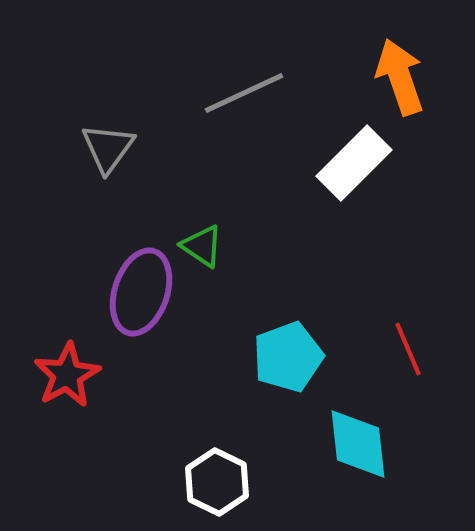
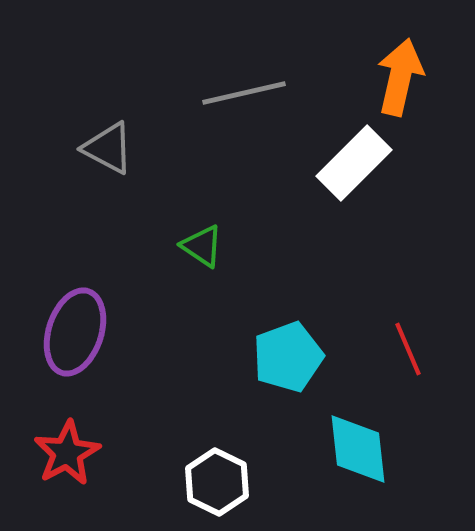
orange arrow: rotated 32 degrees clockwise
gray line: rotated 12 degrees clockwise
gray triangle: rotated 38 degrees counterclockwise
purple ellipse: moved 66 px left, 40 px down
red star: moved 78 px down
cyan diamond: moved 5 px down
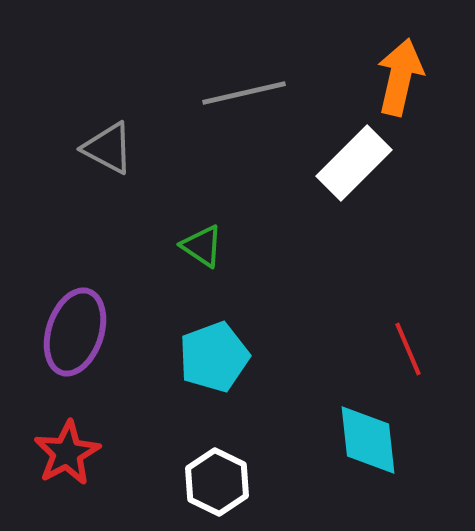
cyan pentagon: moved 74 px left
cyan diamond: moved 10 px right, 9 px up
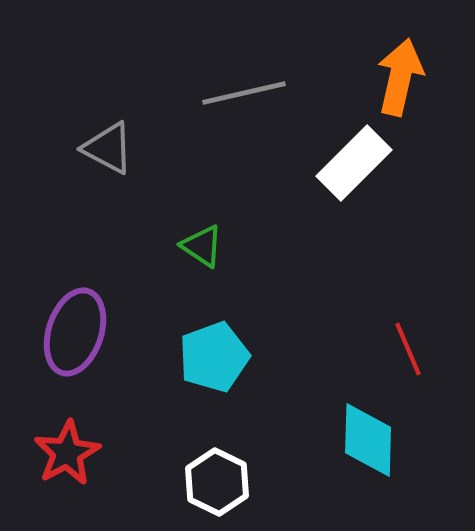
cyan diamond: rotated 8 degrees clockwise
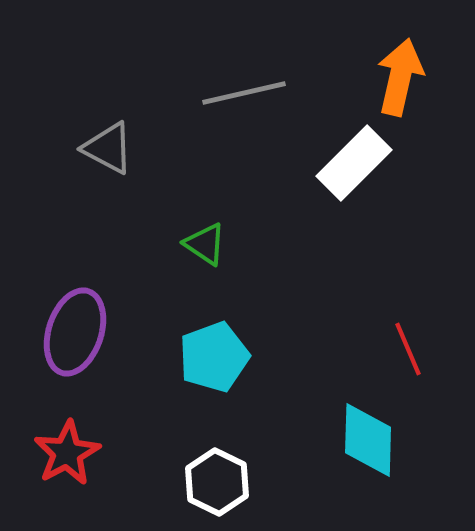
green triangle: moved 3 px right, 2 px up
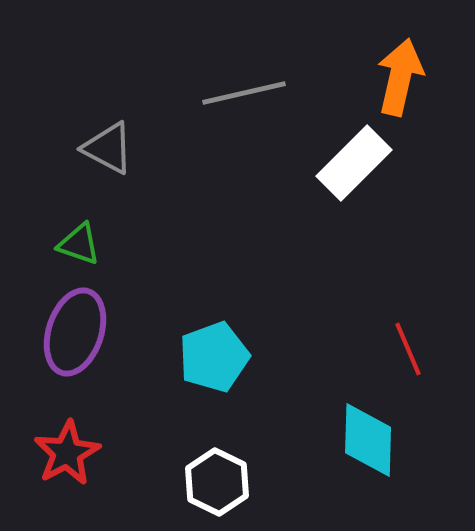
green triangle: moved 126 px left; rotated 15 degrees counterclockwise
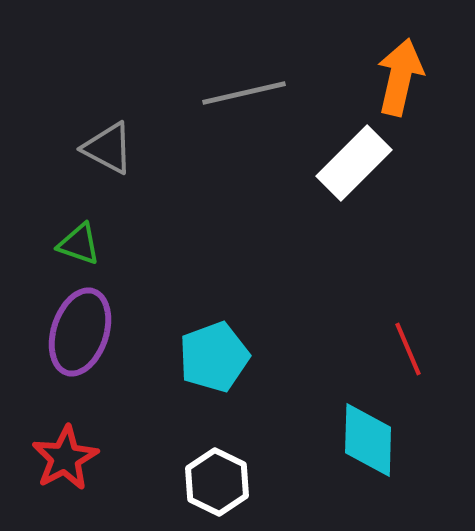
purple ellipse: moved 5 px right
red star: moved 2 px left, 5 px down
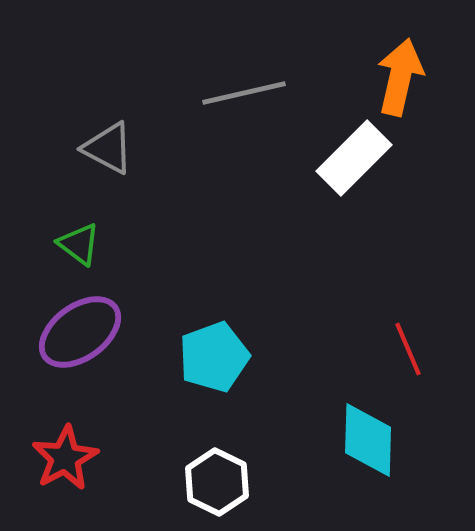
white rectangle: moved 5 px up
green triangle: rotated 18 degrees clockwise
purple ellipse: rotated 36 degrees clockwise
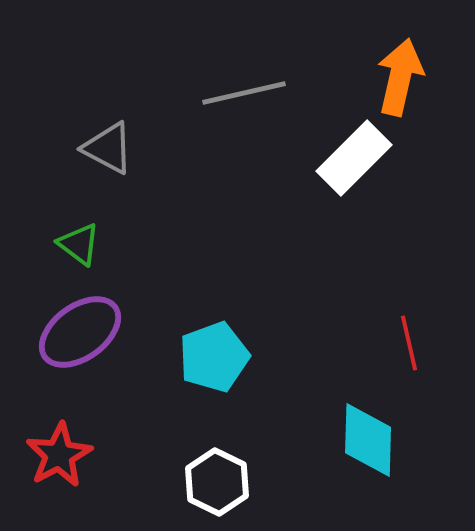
red line: moved 1 px right, 6 px up; rotated 10 degrees clockwise
red star: moved 6 px left, 3 px up
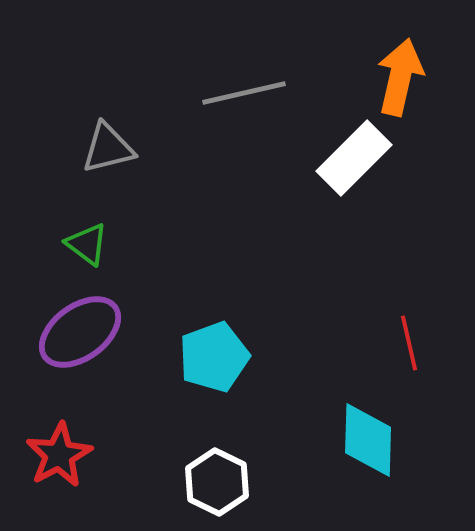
gray triangle: rotated 42 degrees counterclockwise
green triangle: moved 8 px right
